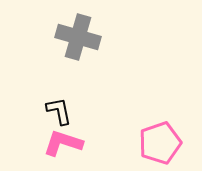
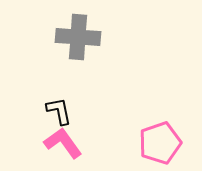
gray cross: rotated 12 degrees counterclockwise
pink L-shape: rotated 36 degrees clockwise
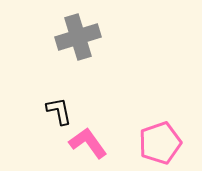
gray cross: rotated 21 degrees counterclockwise
pink L-shape: moved 25 px right
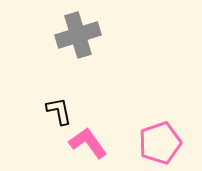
gray cross: moved 2 px up
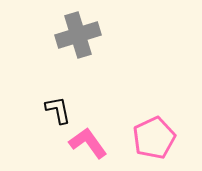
black L-shape: moved 1 px left, 1 px up
pink pentagon: moved 6 px left, 5 px up; rotated 6 degrees counterclockwise
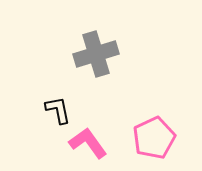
gray cross: moved 18 px right, 19 px down
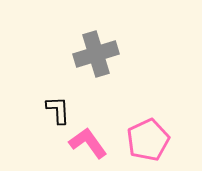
black L-shape: rotated 8 degrees clockwise
pink pentagon: moved 6 px left, 2 px down
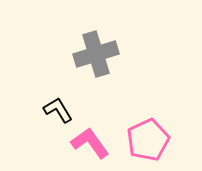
black L-shape: rotated 28 degrees counterclockwise
pink L-shape: moved 2 px right
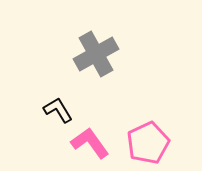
gray cross: rotated 12 degrees counterclockwise
pink pentagon: moved 3 px down
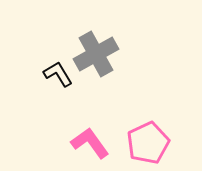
black L-shape: moved 36 px up
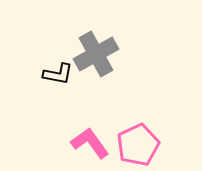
black L-shape: rotated 132 degrees clockwise
pink pentagon: moved 10 px left, 2 px down
